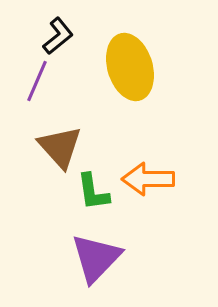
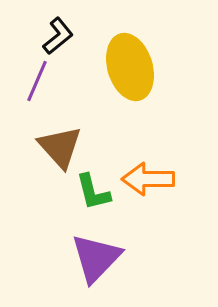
green L-shape: rotated 6 degrees counterclockwise
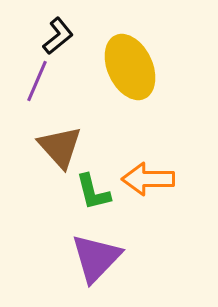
yellow ellipse: rotated 8 degrees counterclockwise
